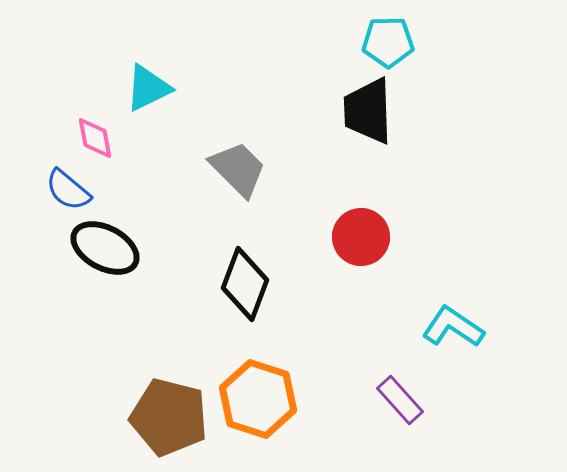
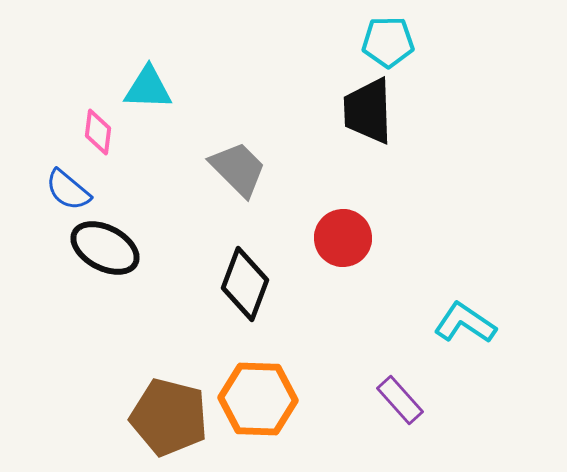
cyan triangle: rotated 28 degrees clockwise
pink diamond: moved 3 px right, 6 px up; rotated 18 degrees clockwise
red circle: moved 18 px left, 1 px down
cyan L-shape: moved 12 px right, 4 px up
orange hexagon: rotated 16 degrees counterclockwise
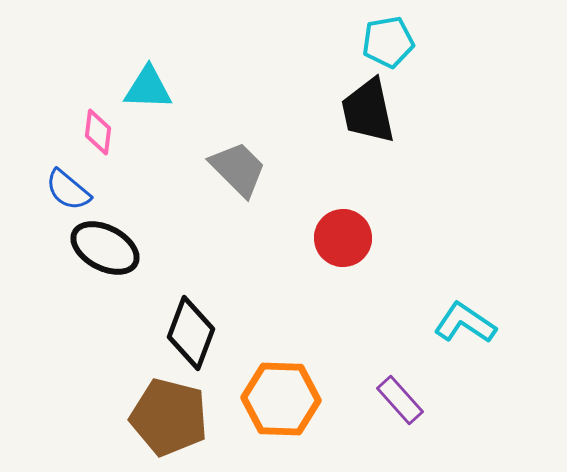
cyan pentagon: rotated 9 degrees counterclockwise
black trapezoid: rotated 10 degrees counterclockwise
black diamond: moved 54 px left, 49 px down
orange hexagon: moved 23 px right
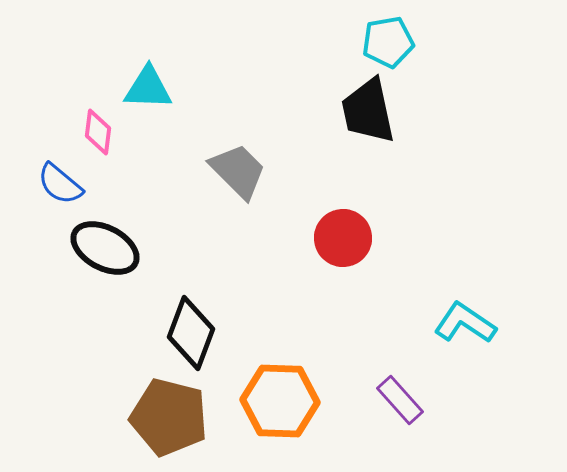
gray trapezoid: moved 2 px down
blue semicircle: moved 8 px left, 6 px up
orange hexagon: moved 1 px left, 2 px down
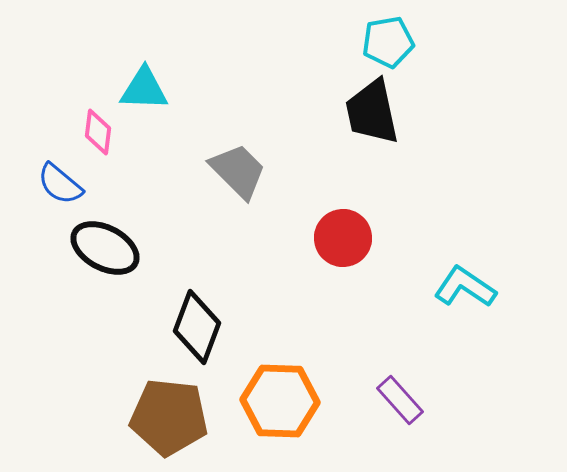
cyan triangle: moved 4 px left, 1 px down
black trapezoid: moved 4 px right, 1 px down
cyan L-shape: moved 36 px up
black diamond: moved 6 px right, 6 px up
brown pentagon: rotated 8 degrees counterclockwise
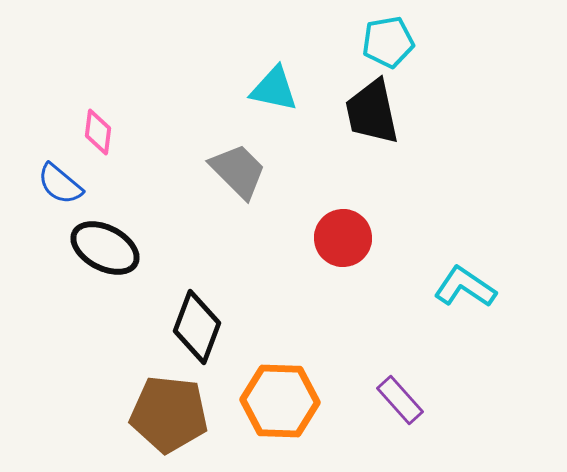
cyan triangle: moved 130 px right; rotated 10 degrees clockwise
brown pentagon: moved 3 px up
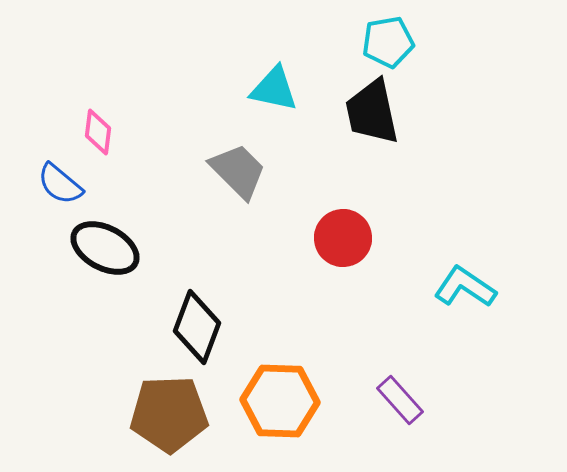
brown pentagon: rotated 8 degrees counterclockwise
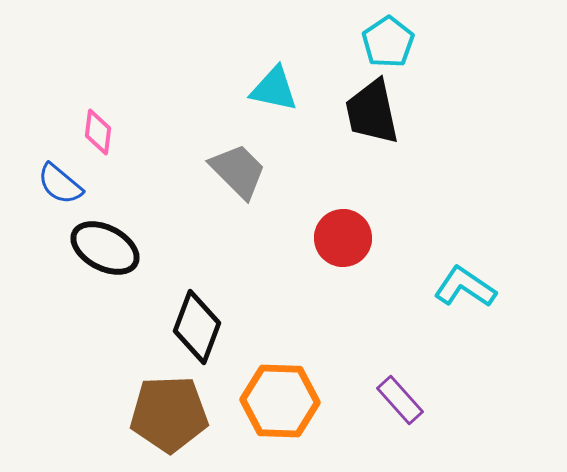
cyan pentagon: rotated 24 degrees counterclockwise
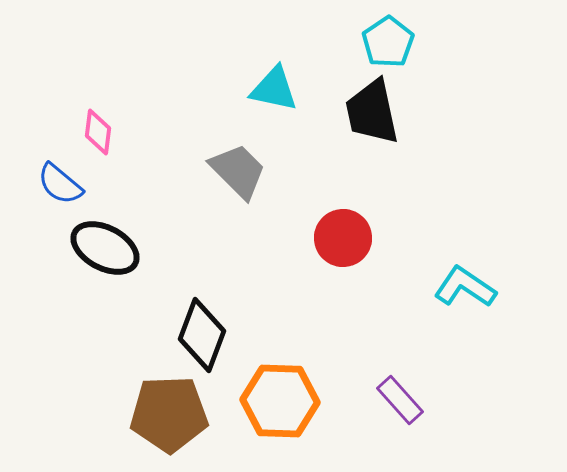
black diamond: moved 5 px right, 8 px down
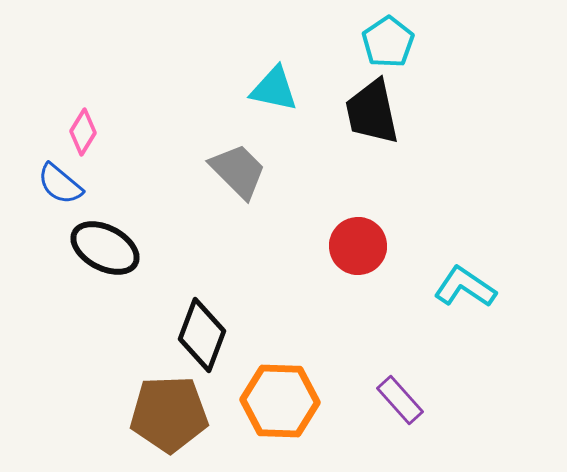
pink diamond: moved 15 px left; rotated 24 degrees clockwise
red circle: moved 15 px right, 8 px down
